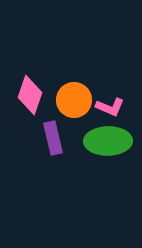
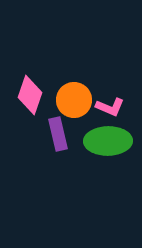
purple rectangle: moved 5 px right, 4 px up
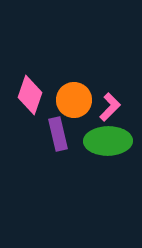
pink L-shape: rotated 68 degrees counterclockwise
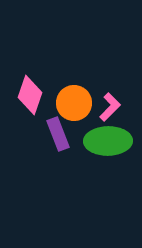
orange circle: moved 3 px down
purple rectangle: rotated 8 degrees counterclockwise
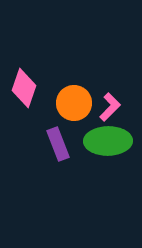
pink diamond: moved 6 px left, 7 px up
purple rectangle: moved 10 px down
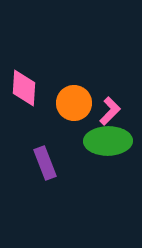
pink diamond: rotated 15 degrees counterclockwise
pink L-shape: moved 4 px down
purple rectangle: moved 13 px left, 19 px down
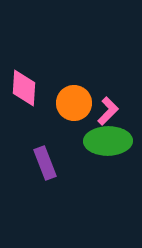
pink L-shape: moved 2 px left
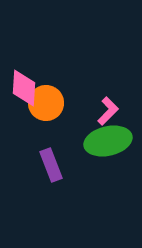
orange circle: moved 28 px left
green ellipse: rotated 12 degrees counterclockwise
purple rectangle: moved 6 px right, 2 px down
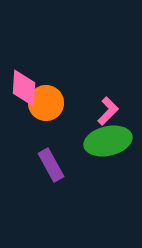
purple rectangle: rotated 8 degrees counterclockwise
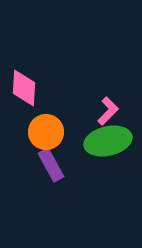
orange circle: moved 29 px down
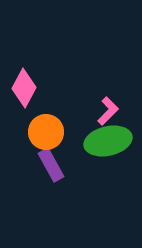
pink diamond: rotated 24 degrees clockwise
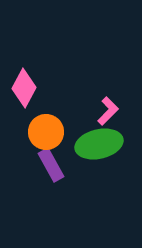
green ellipse: moved 9 px left, 3 px down
